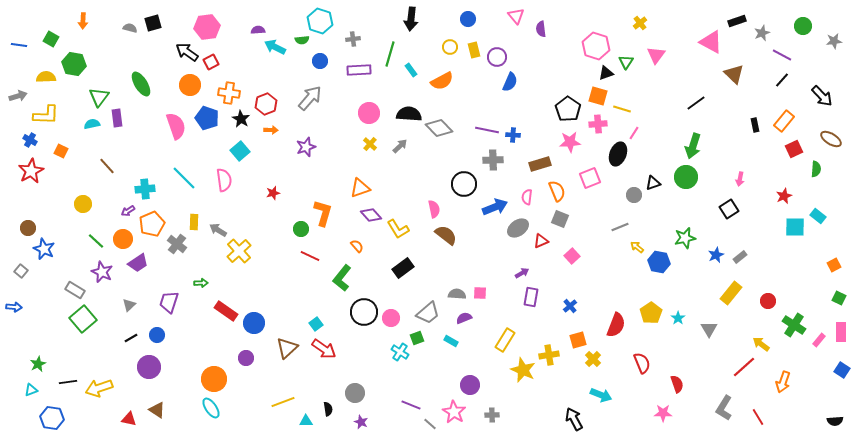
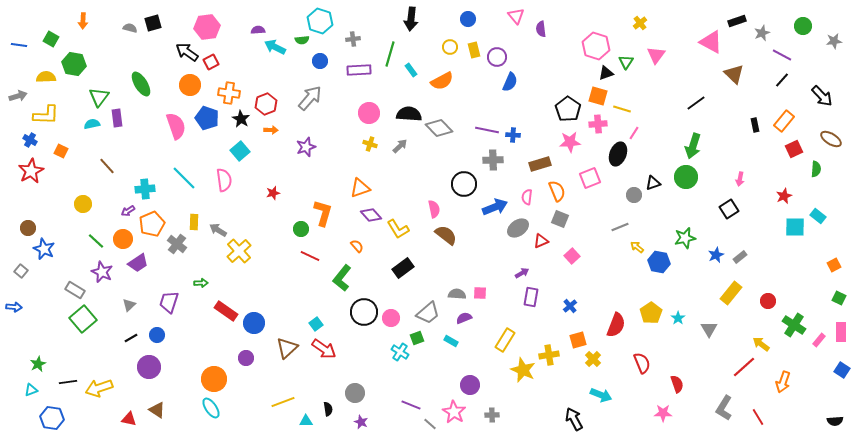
yellow cross at (370, 144): rotated 24 degrees counterclockwise
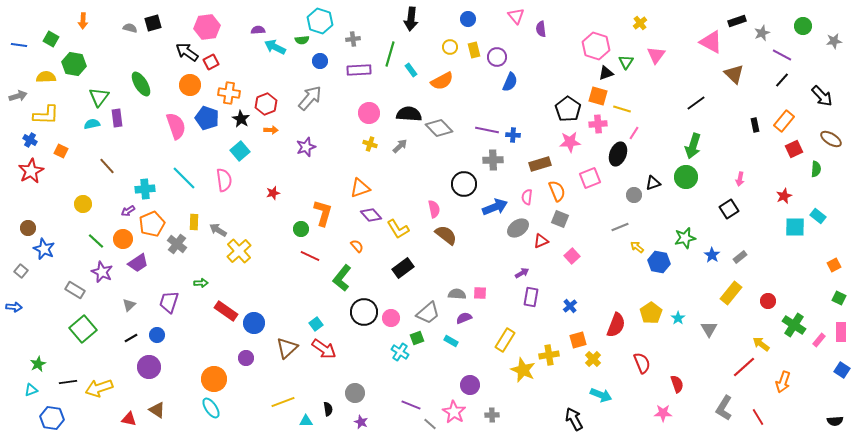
blue star at (716, 255): moved 4 px left; rotated 14 degrees counterclockwise
green square at (83, 319): moved 10 px down
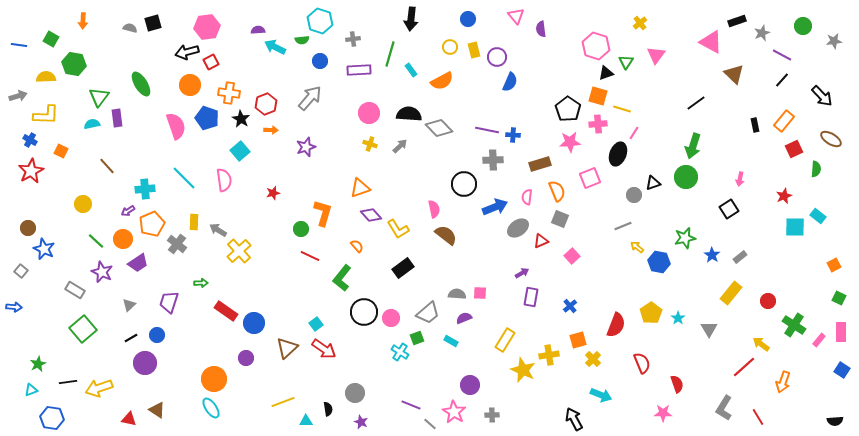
black arrow at (187, 52): rotated 50 degrees counterclockwise
gray line at (620, 227): moved 3 px right, 1 px up
purple circle at (149, 367): moved 4 px left, 4 px up
